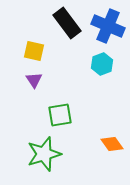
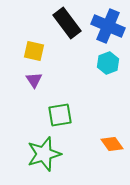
cyan hexagon: moved 6 px right, 1 px up
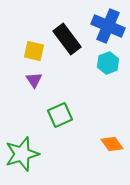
black rectangle: moved 16 px down
green square: rotated 15 degrees counterclockwise
green star: moved 22 px left
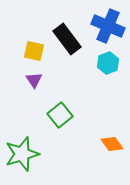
green square: rotated 15 degrees counterclockwise
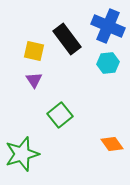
cyan hexagon: rotated 15 degrees clockwise
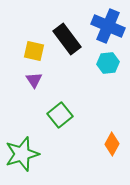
orange diamond: rotated 65 degrees clockwise
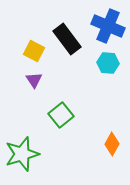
yellow square: rotated 15 degrees clockwise
cyan hexagon: rotated 10 degrees clockwise
green square: moved 1 px right
